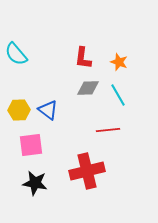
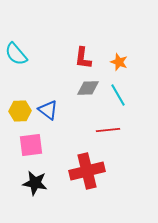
yellow hexagon: moved 1 px right, 1 px down
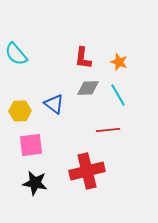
blue triangle: moved 6 px right, 6 px up
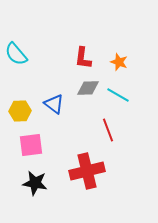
cyan line: rotated 30 degrees counterclockwise
red line: rotated 75 degrees clockwise
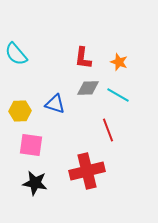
blue triangle: moved 1 px right; rotated 20 degrees counterclockwise
pink square: rotated 15 degrees clockwise
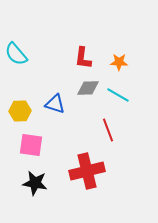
orange star: rotated 18 degrees counterclockwise
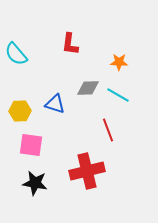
red L-shape: moved 13 px left, 14 px up
